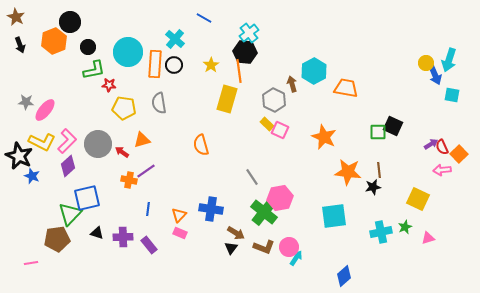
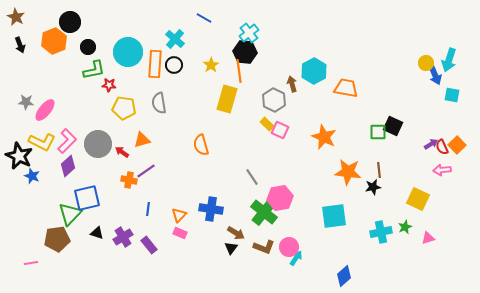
orange square at (459, 154): moved 2 px left, 9 px up
purple cross at (123, 237): rotated 30 degrees counterclockwise
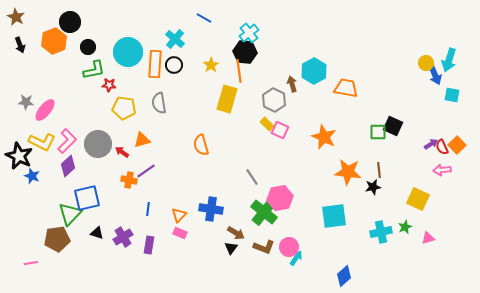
purple rectangle at (149, 245): rotated 48 degrees clockwise
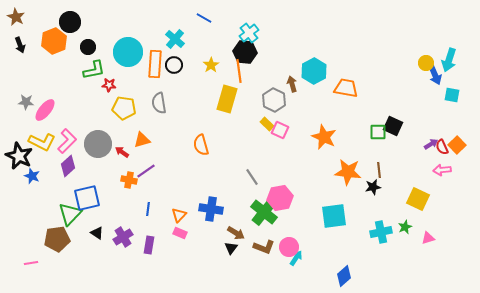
black triangle at (97, 233): rotated 16 degrees clockwise
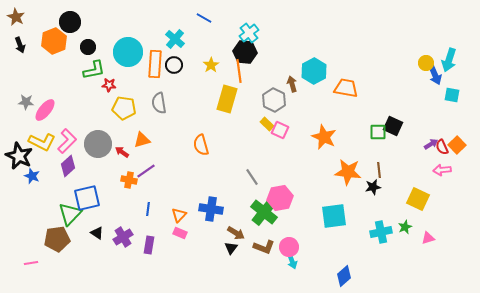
cyan arrow at (296, 258): moved 4 px left, 3 px down; rotated 126 degrees clockwise
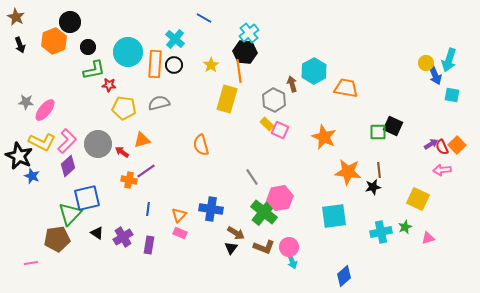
gray semicircle at (159, 103): rotated 85 degrees clockwise
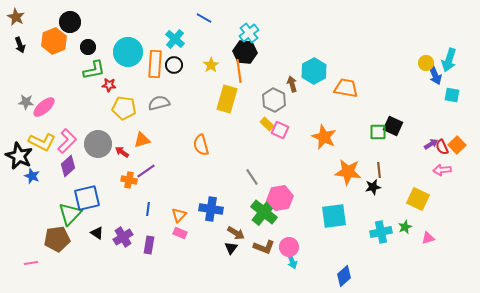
pink ellipse at (45, 110): moved 1 px left, 3 px up; rotated 10 degrees clockwise
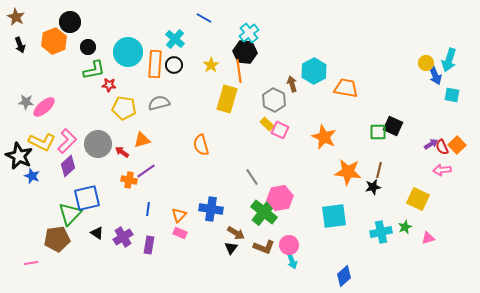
brown line at (379, 170): rotated 21 degrees clockwise
pink circle at (289, 247): moved 2 px up
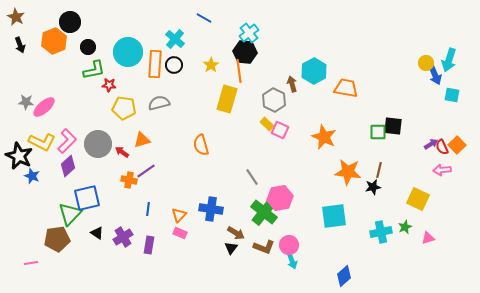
black square at (393, 126): rotated 18 degrees counterclockwise
